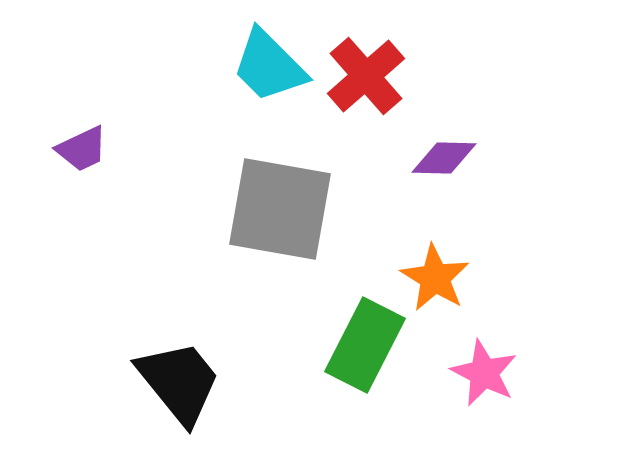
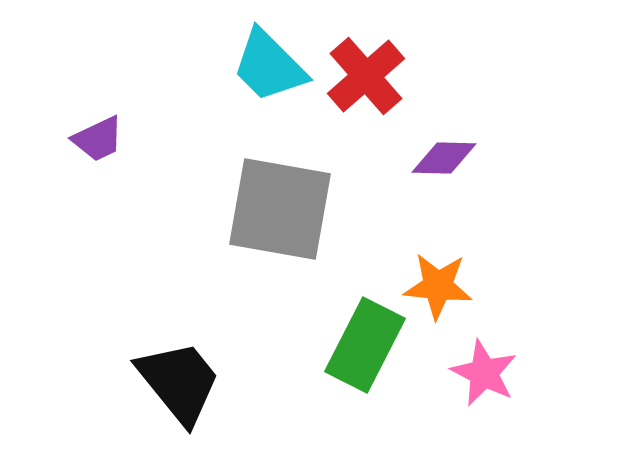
purple trapezoid: moved 16 px right, 10 px up
orange star: moved 3 px right, 8 px down; rotated 26 degrees counterclockwise
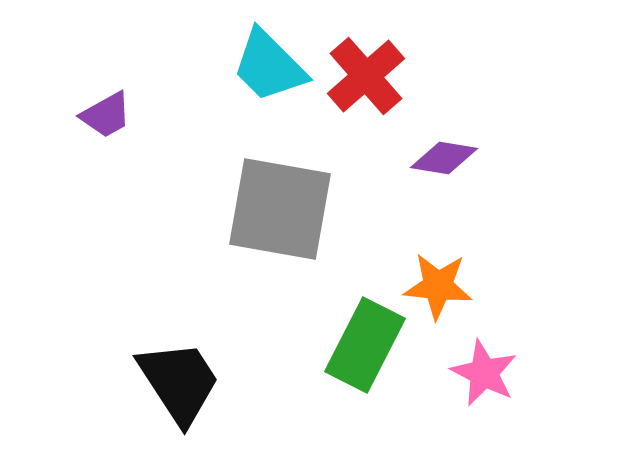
purple trapezoid: moved 8 px right, 24 px up; rotated 4 degrees counterclockwise
purple diamond: rotated 8 degrees clockwise
black trapezoid: rotated 6 degrees clockwise
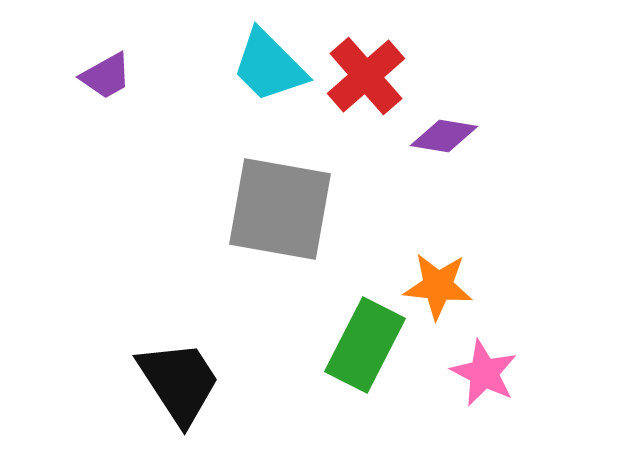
purple trapezoid: moved 39 px up
purple diamond: moved 22 px up
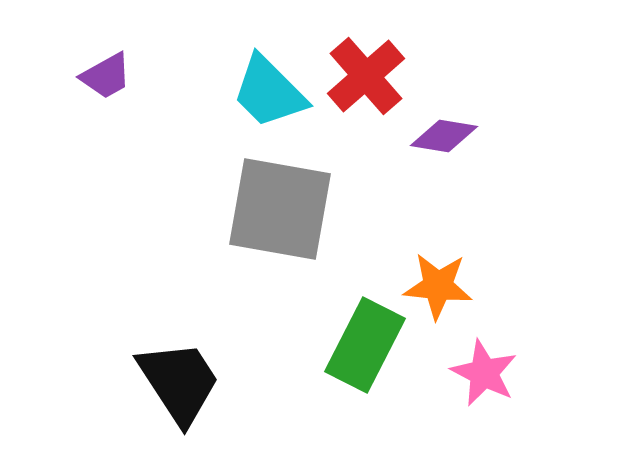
cyan trapezoid: moved 26 px down
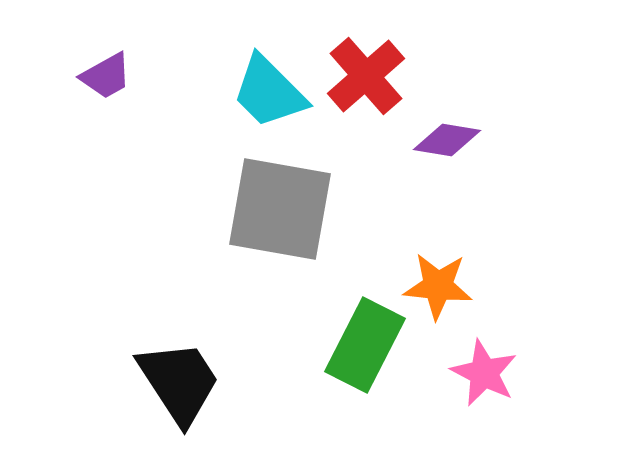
purple diamond: moved 3 px right, 4 px down
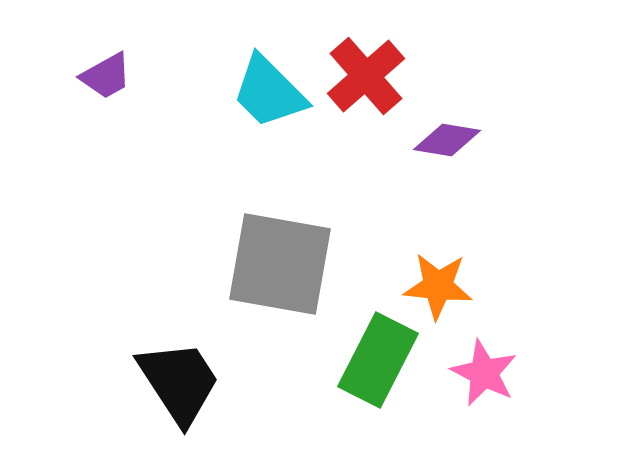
gray square: moved 55 px down
green rectangle: moved 13 px right, 15 px down
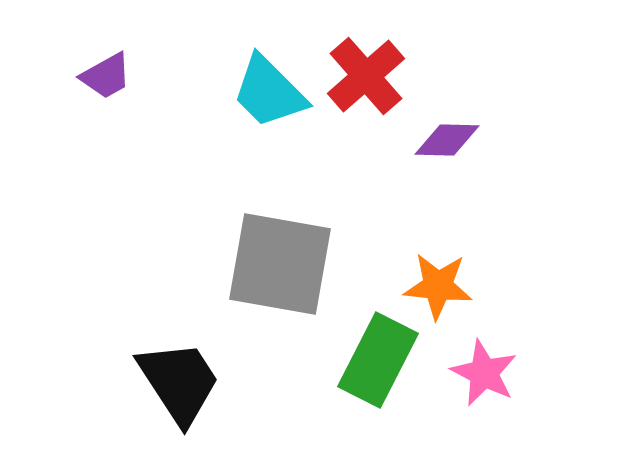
purple diamond: rotated 8 degrees counterclockwise
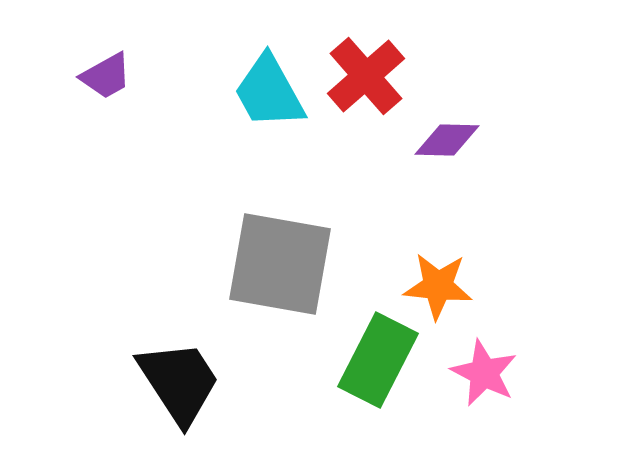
cyan trapezoid: rotated 16 degrees clockwise
